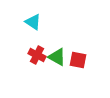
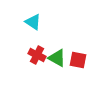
green triangle: moved 1 px down
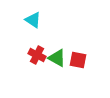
cyan triangle: moved 2 px up
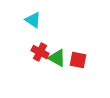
red cross: moved 3 px right, 3 px up
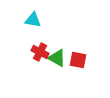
cyan triangle: rotated 24 degrees counterclockwise
